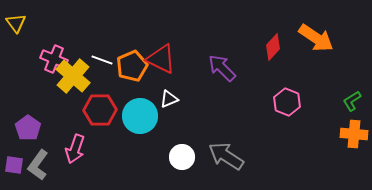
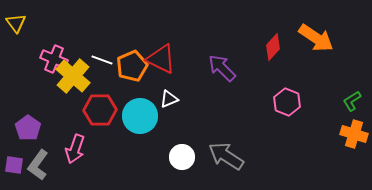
orange cross: rotated 12 degrees clockwise
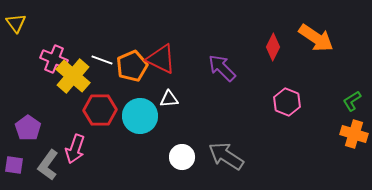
red diamond: rotated 16 degrees counterclockwise
white triangle: rotated 18 degrees clockwise
gray L-shape: moved 10 px right
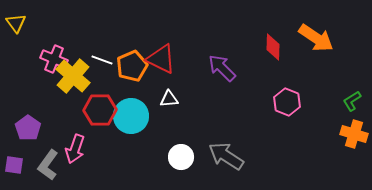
red diamond: rotated 24 degrees counterclockwise
cyan circle: moved 9 px left
white circle: moved 1 px left
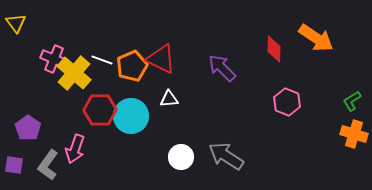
red diamond: moved 1 px right, 2 px down
yellow cross: moved 1 px right, 3 px up
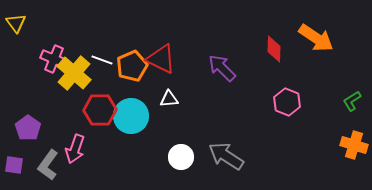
orange cross: moved 11 px down
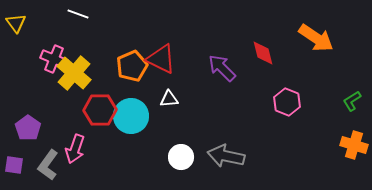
red diamond: moved 11 px left, 4 px down; rotated 16 degrees counterclockwise
white line: moved 24 px left, 46 px up
gray arrow: rotated 21 degrees counterclockwise
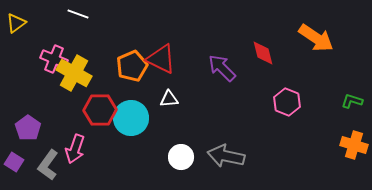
yellow triangle: rotated 30 degrees clockwise
yellow cross: rotated 12 degrees counterclockwise
green L-shape: rotated 50 degrees clockwise
cyan circle: moved 2 px down
purple square: moved 3 px up; rotated 24 degrees clockwise
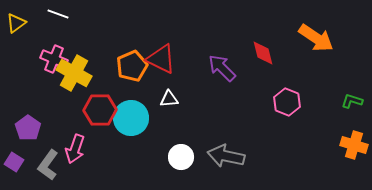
white line: moved 20 px left
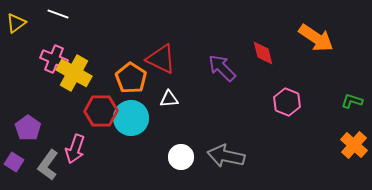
orange pentagon: moved 1 px left, 12 px down; rotated 16 degrees counterclockwise
red hexagon: moved 1 px right, 1 px down
orange cross: rotated 24 degrees clockwise
